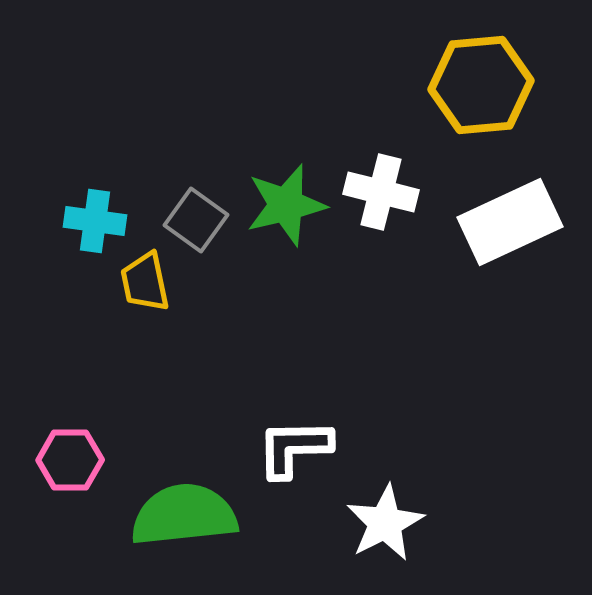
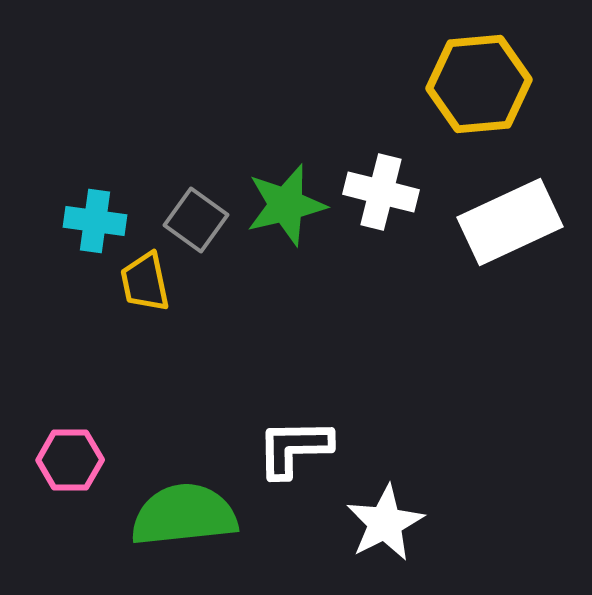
yellow hexagon: moved 2 px left, 1 px up
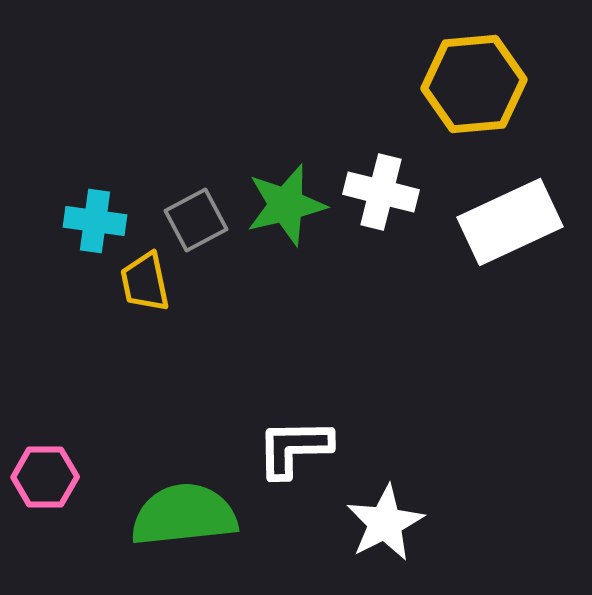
yellow hexagon: moved 5 px left
gray square: rotated 26 degrees clockwise
pink hexagon: moved 25 px left, 17 px down
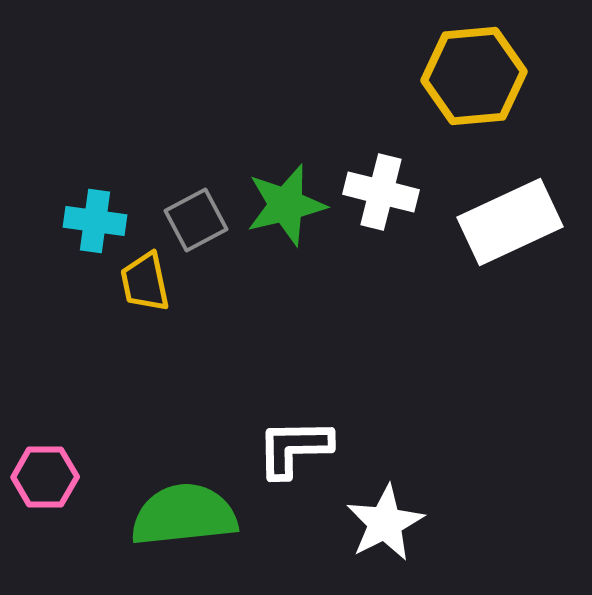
yellow hexagon: moved 8 px up
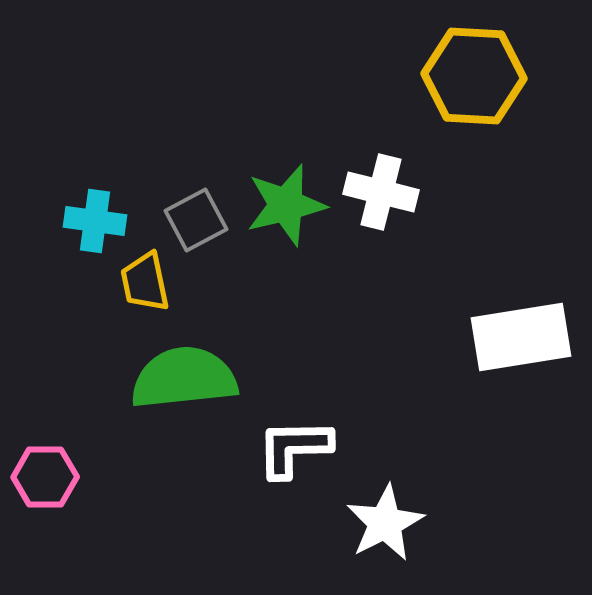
yellow hexagon: rotated 8 degrees clockwise
white rectangle: moved 11 px right, 115 px down; rotated 16 degrees clockwise
green semicircle: moved 137 px up
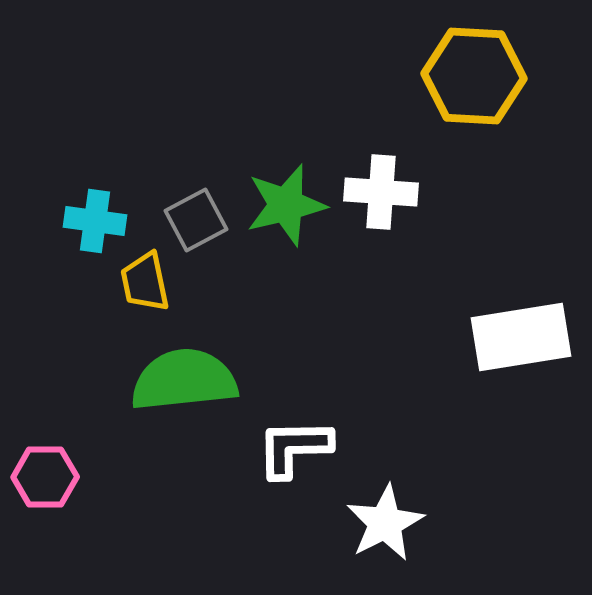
white cross: rotated 10 degrees counterclockwise
green semicircle: moved 2 px down
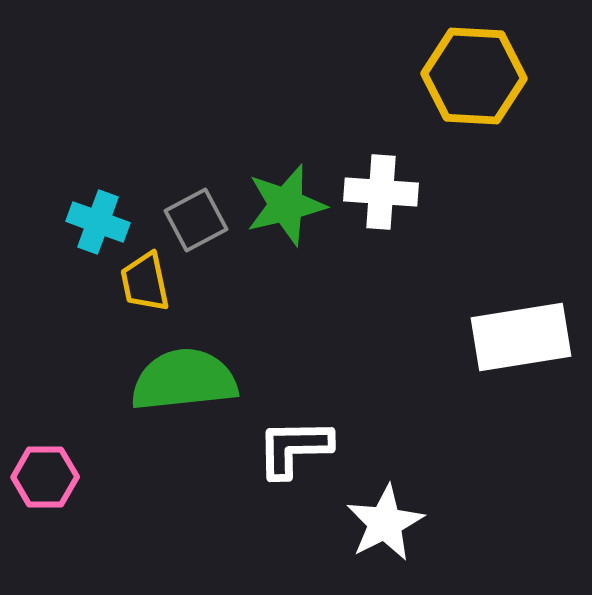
cyan cross: moved 3 px right, 1 px down; rotated 12 degrees clockwise
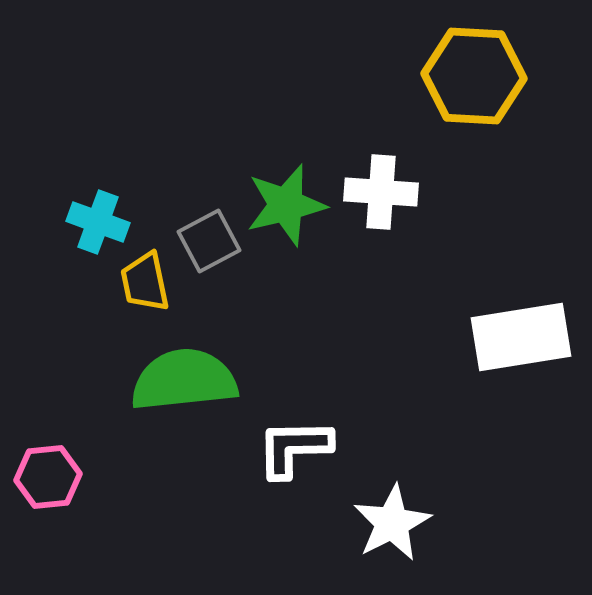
gray square: moved 13 px right, 21 px down
pink hexagon: moved 3 px right; rotated 6 degrees counterclockwise
white star: moved 7 px right
